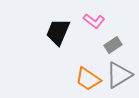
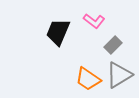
gray rectangle: rotated 12 degrees counterclockwise
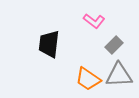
black trapezoid: moved 9 px left, 12 px down; rotated 16 degrees counterclockwise
gray rectangle: moved 1 px right
gray triangle: rotated 28 degrees clockwise
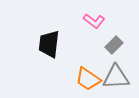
gray triangle: moved 3 px left, 2 px down
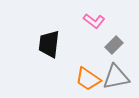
gray triangle: rotated 8 degrees counterclockwise
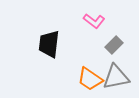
orange trapezoid: moved 2 px right
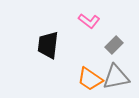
pink L-shape: moved 5 px left
black trapezoid: moved 1 px left, 1 px down
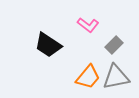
pink L-shape: moved 1 px left, 4 px down
black trapezoid: rotated 64 degrees counterclockwise
orange trapezoid: moved 2 px left, 2 px up; rotated 84 degrees counterclockwise
